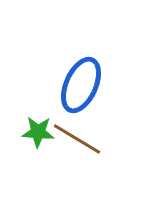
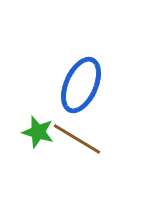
green star: rotated 12 degrees clockwise
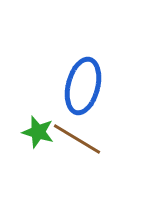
blue ellipse: moved 2 px right, 1 px down; rotated 10 degrees counterclockwise
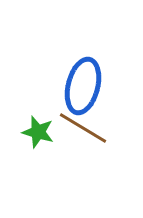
brown line: moved 6 px right, 11 px up
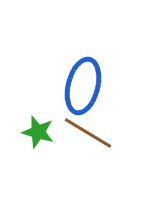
brown line: moved 5 px right, 5 px down
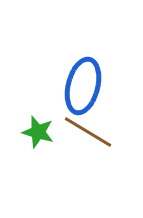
brown line: moved 1 px up
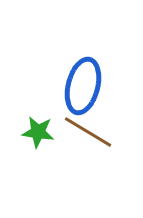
green star: rotated 8 degrees counterclockwise
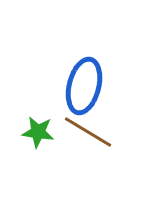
blue ellipse: moved 1 px right
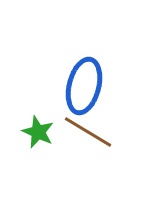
green star: rotated 16 degrees clockwise
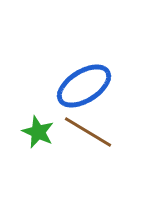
blue ellipse: rotated 44 degrees clockwise
